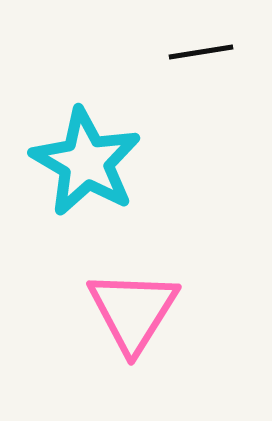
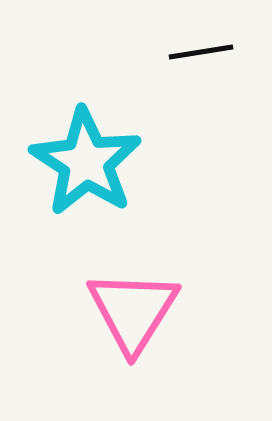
cyan star: rotated 3 degrees clockwise
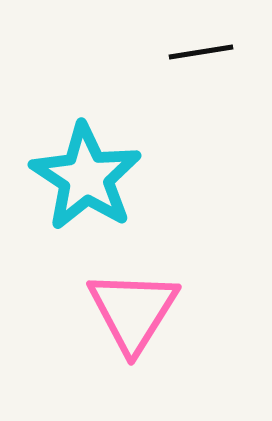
cyan star: moved 15 px down
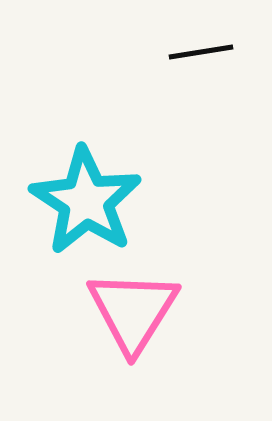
cyan star: moved 24 px down
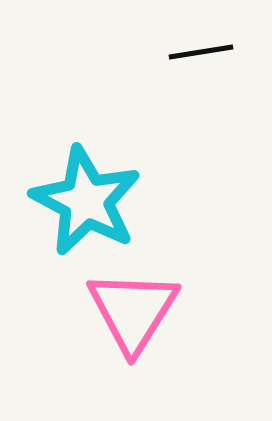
cyan star: rotated 5 degrees counterclockwise
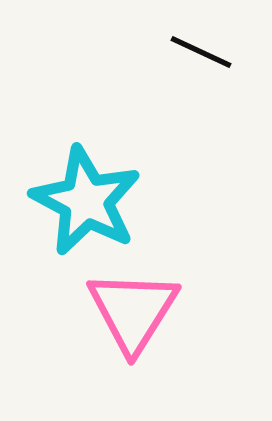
black line: rotated 34 degrees clockwise
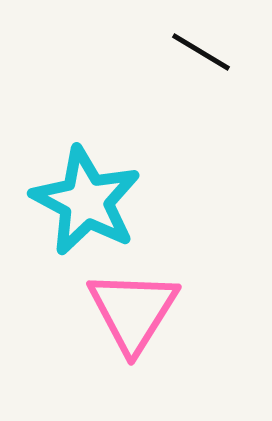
black line: rotated 6 degrees clockwise
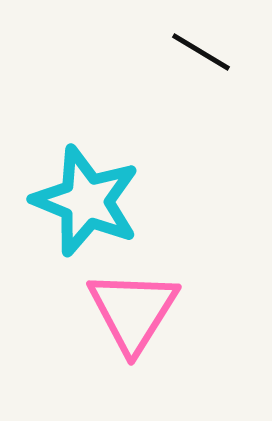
cyan star: rotated 6 degrees counterclockwise
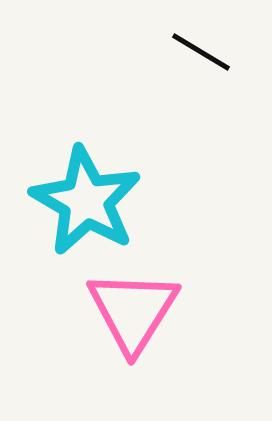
cyan star: rotated 8 degrees clockwise
